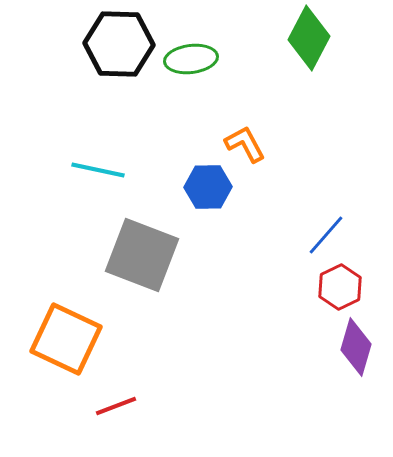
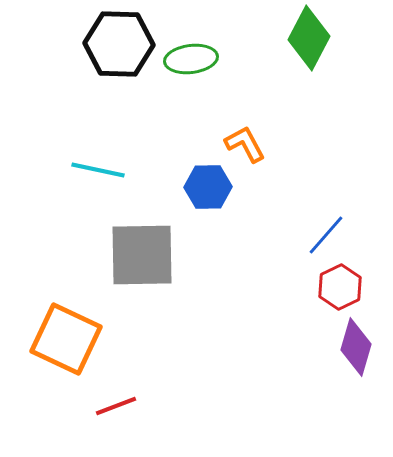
gray square: rotated 22 degrees counterclockwise
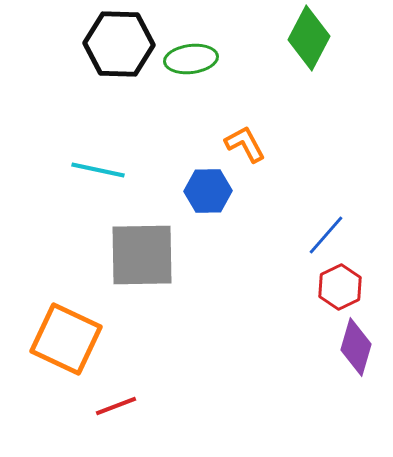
blue hexagon: moved 4 px down
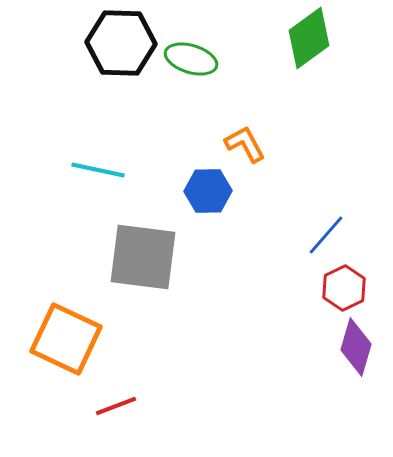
green diamond: rotated 26 degrees clockwise
black hexagon: moved 2 px right, 1 px up
green ellipse: rotated 24 degrees clockwise
gray square: moved 1 px right, 2 px down; rotated 8 degrees clockwise
red hexagon: moved 4 px right, 1 px down
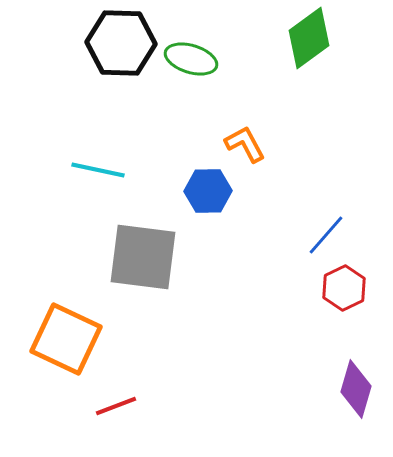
purple diamond: moved 42 px down
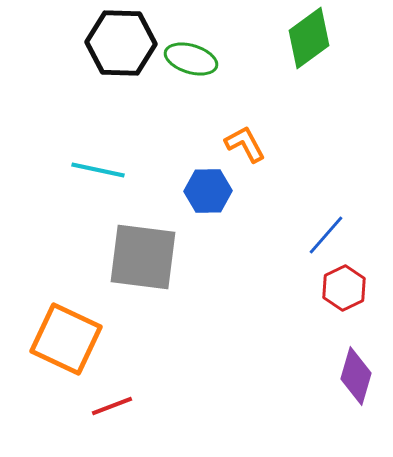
purple diamond: moved 13 px up
red line: moved 4 px left
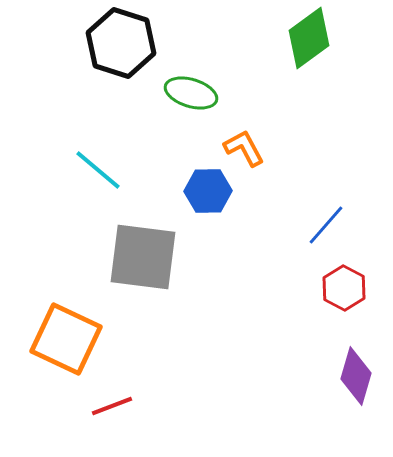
black hexagon: rotated 16 degrees clockwise
green ellipse: moved 34 px down
orange L-shape: moved 1 px left, 4 px down
cyan line: rotated 28 degrees clockwise
blue line: moved 10 px up
red hexagon: rotated 6 degrees counterclockwise
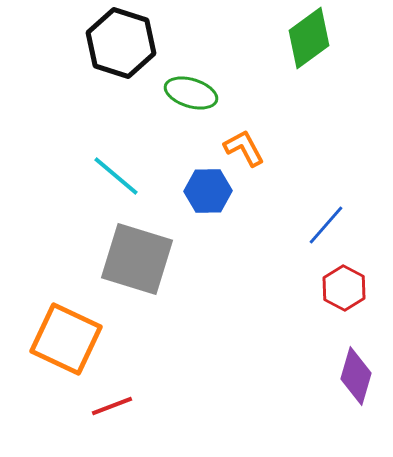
cyan line: moved 18 px right, 6 px down
gray square: moved 6 px left, 2 px down; rotated 10 degrees clockwise
